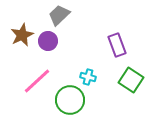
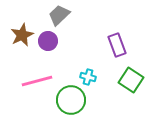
pink line: rotated 28 degrees clockwise
green circle: moved 1 px right
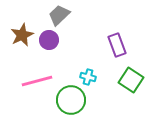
purple circle: moved 1 px right, 1 px up
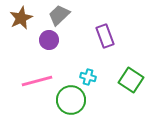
brown star: moved 1 px left, 17 px up
purple rectangle: moved 12 px left, 9 px up
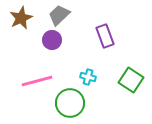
purple circle: moved 3 px right
green circle: moved 1 px left, 3 px down
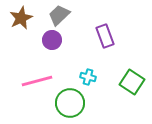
green square: moved 1 px right, 2 px down
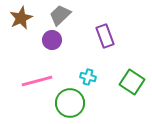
gray trapezoid: moved 1 px right
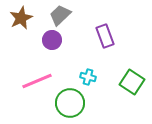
pink line: rotated 8 degrees counterclockwise
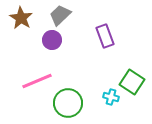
brown star: rotated 15 degrees counterclockwise
cyan cross: moved 23 px right, 20 px down
green circle: moved 2 px left
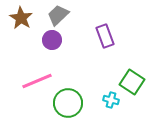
gray trapezoid: moved 2 px left
cyan cross: moved 3 px down
